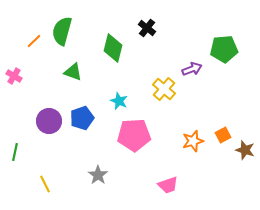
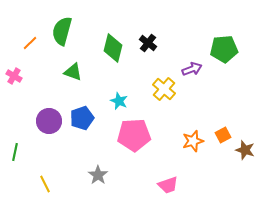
black cross: moved 1 px right, 15 px down
orange line: moved 4 px left, 2 px down
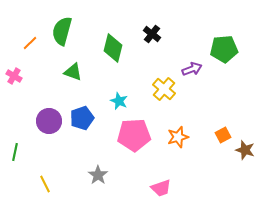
black cross: moved 4 px right, 9 px up
orange star: moved 15 px left, 4 px up
pink trapezoid: moved 7 px left, 3 px down
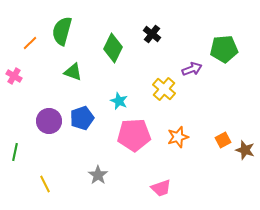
green diamond: rotated 12 degrees clockwise
orange square: moved 5 px down
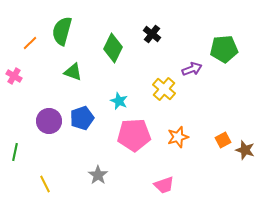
pink trapezoid: moved 3 px right, 3 px up
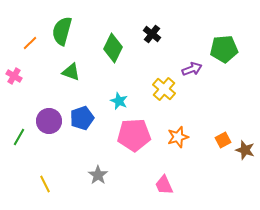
green triangle: moved 2 px left
green line: moved 4 px right, 15 px up; rotated 18 degrees clockwise
pink trapezoid: rotated 85 degrees clockwise
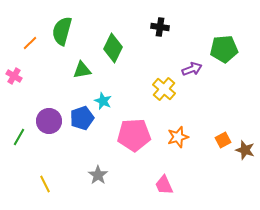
black cross: moved 8 px right, 7 px up; rotated 30 degrees counterclockwise
green triangle: moved 11 px right, 2 px up; rotated 30 degrees counterclockwise
cyan star: moved 16 px left
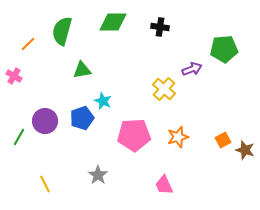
orange line: moved 2 px left, 1 px down
green diamond: moved 26 px up; rotated 64 degrees clockwise
purple circle: moved 4 px left
